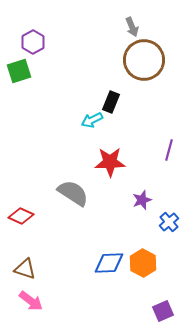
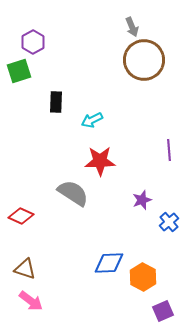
black rectangle: moved 55 px left; rotated 20 degrees counterclockwise
purple line: rotated 20 degrees counterclockwise
red star: moved 10 px left, 1 px up
orange hexagon: moved 14 px down
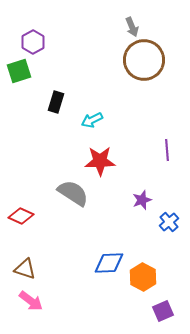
black rectangle: rotated 15 degrees clockwise
purple line: moved 2 px left
